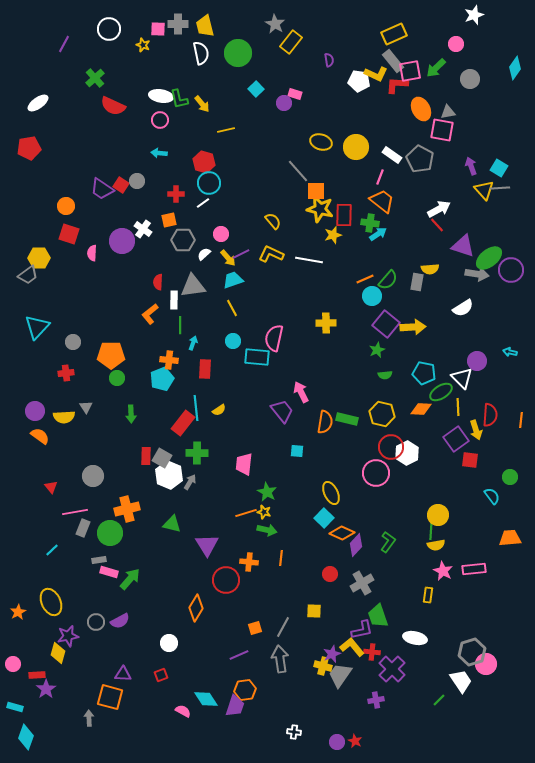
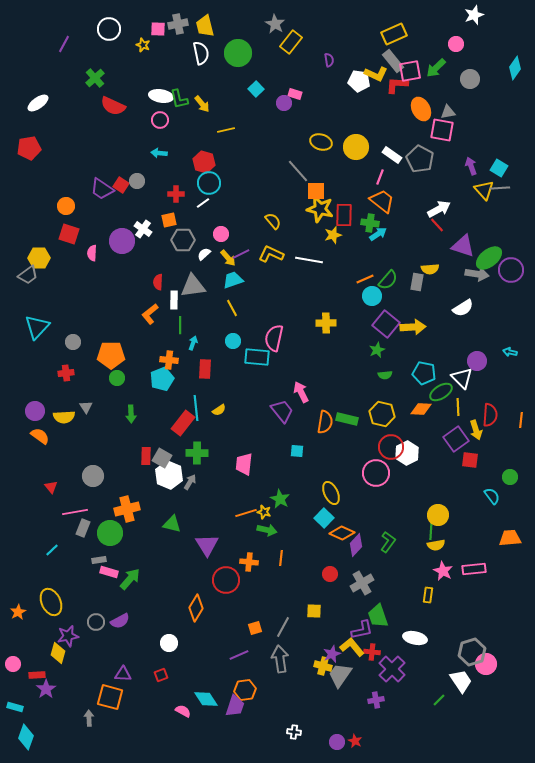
gray cross at (178, 24): rotated 12 degrees counterclockwise
green star at (267, 492): moved 13 px right, 7 px down
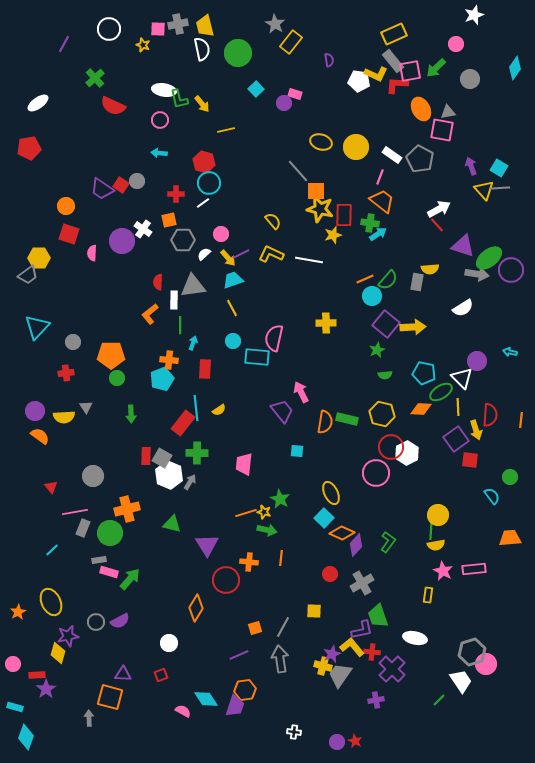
white semicircle at (201, 53): moved 1 px right, 4 px up
white ellipse at (161, 96): moved 3 px right, 6 px up
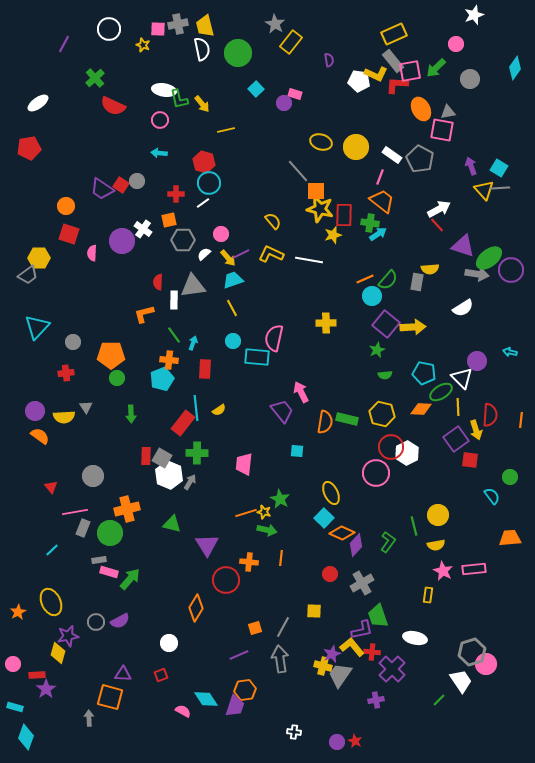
orange L-shape at (150, 314): moved 6 px left; rotated 25 degrees clockwise
green line at (180, 325): moved 6 px left, 10 px down; rotated 36 degrees counterclockwise
green line at (431, 530): moved 17 px left, 4 px up; rotated 18 degrees counterclockwise
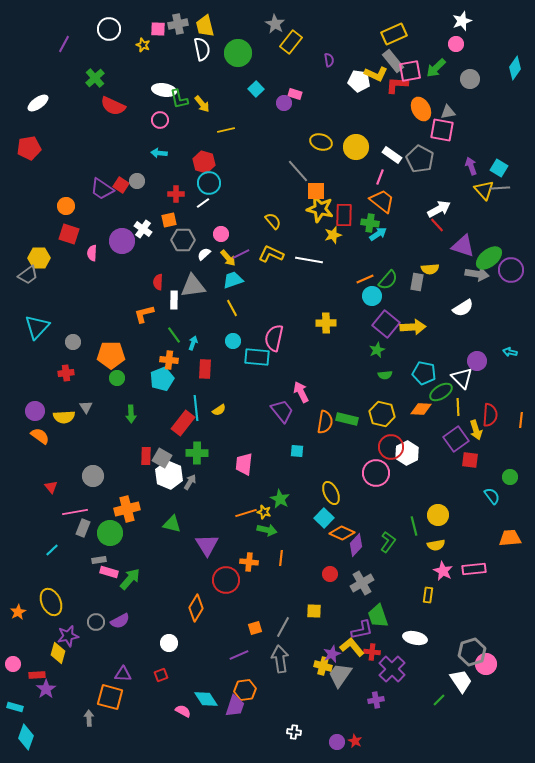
white star at (474, 15): moved 12 px left, 6 px down
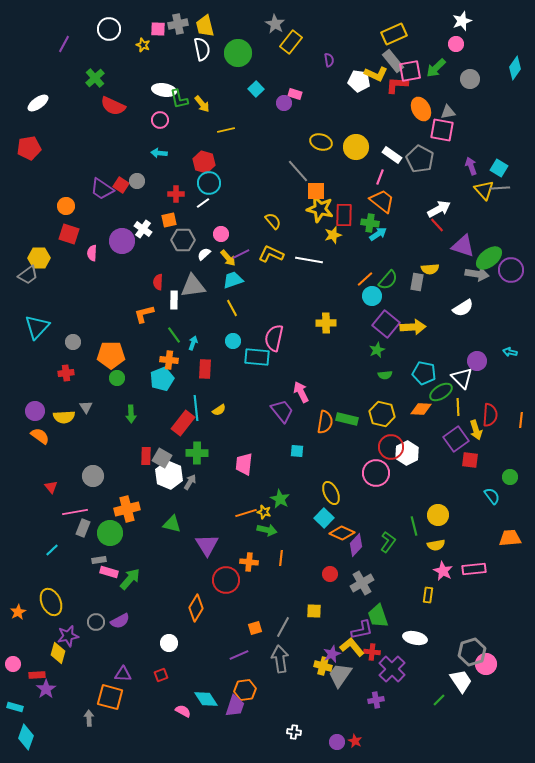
orange line at (365, 279): rotated 18 degrees counterclockwise
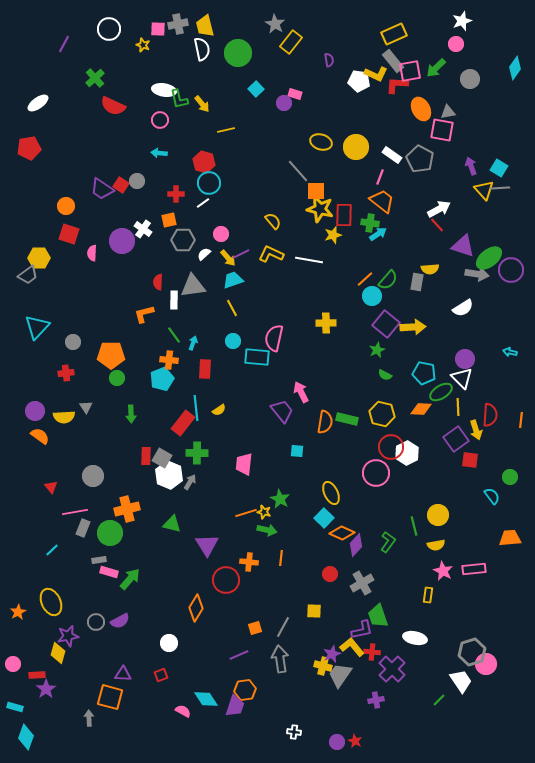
purple circle at (477, 361): moved 12 px left, 2 px up
green semicircle at (385, 375): rotated 32 degrees clockwise
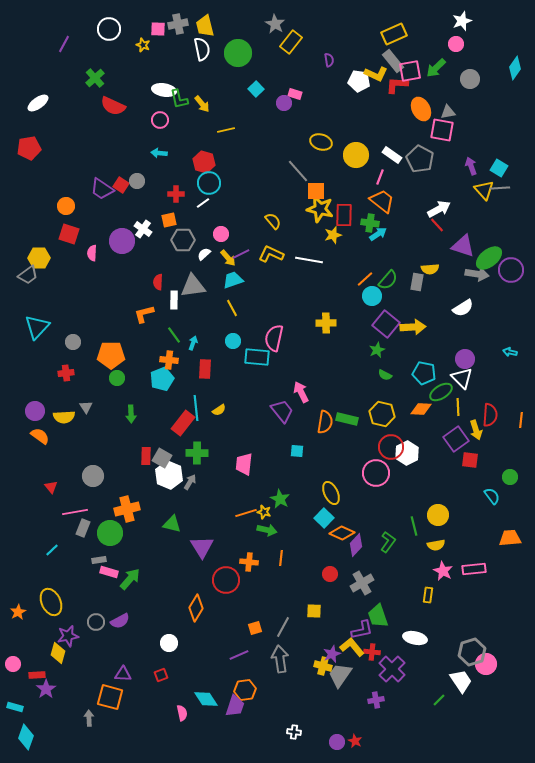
yellow circle at (356, 147): moved 8 px down
purple triangle at (207, 545): moved 5 px left, 2 px down
pink semicircle at (183, 711): moved 1 px left, 2 px down; rotated 49 degrees clockwise
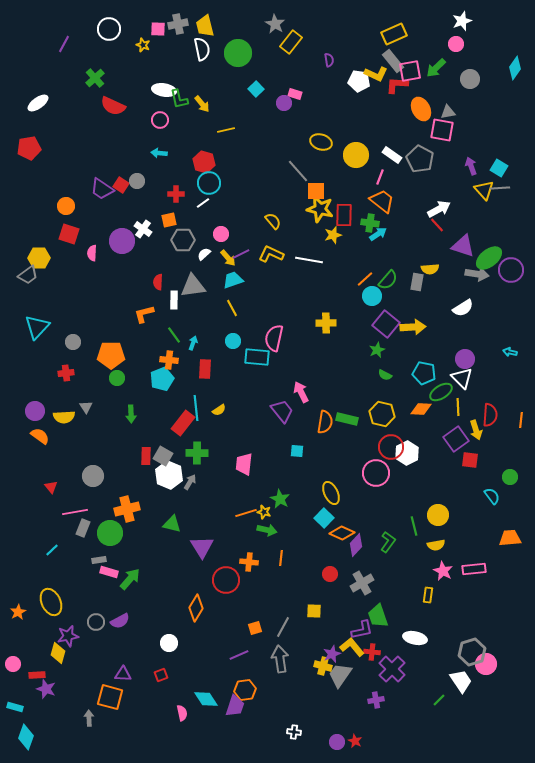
gray square at (162, 458): moved 1 px right, 2 px up
purple star at (46, 689): rotated 18 degrees counterclockwise
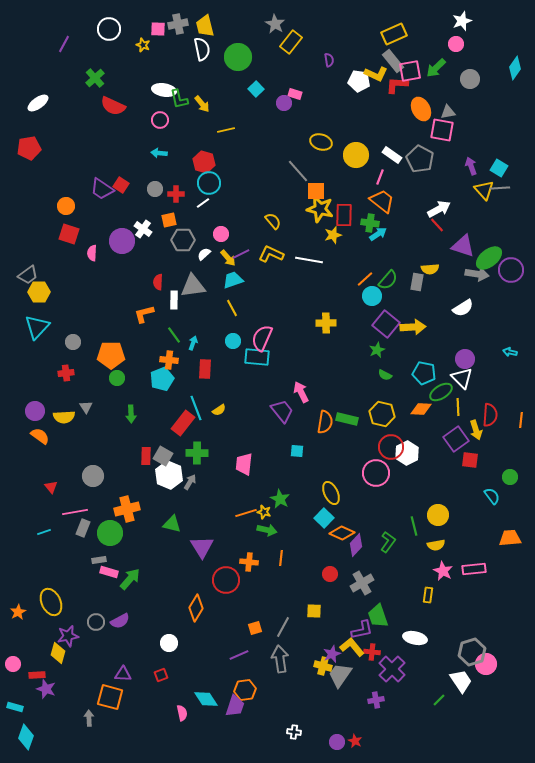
green circle at (238, 53): moved 4 px down
gray circle at (137, 181): moved 18 px right, 8 px down
yellow hexagon at (39, 258): moved 34 px down
pink semicircle at (274, 338): moved 12 px left; rotated 12 degrees clockwise
cyan line at (196, 408): rotated 15 degrees counterclockwise
cyan line at (52, 550): moved 8 px left, 18 px up; rotated 24 degrees clockwise
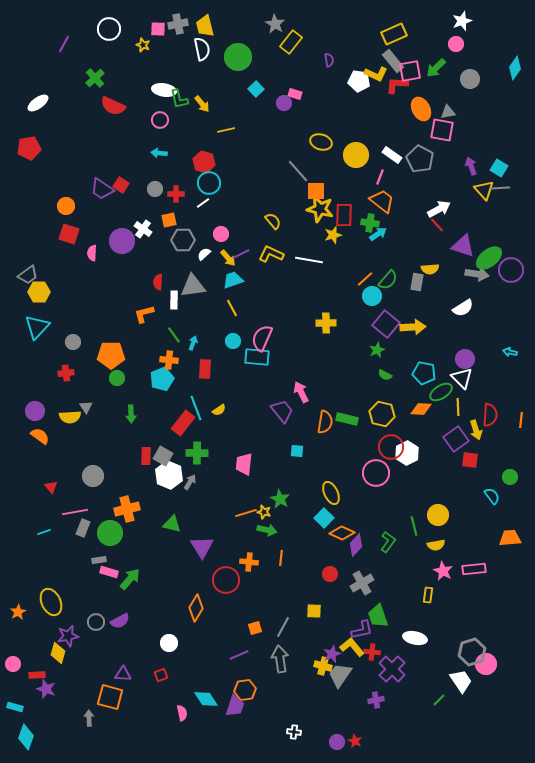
yellow semicircle at (64, 417): moved 6 px right
